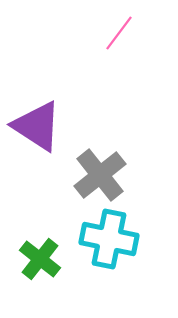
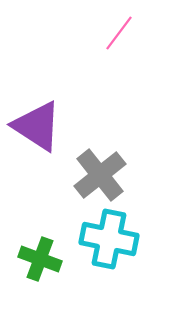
green cross: rotated 18 degrees counterclockwise
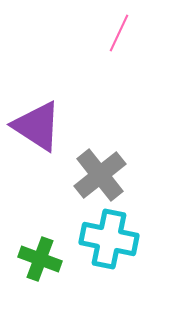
pink line: rotated 12 degrees counterclockwise
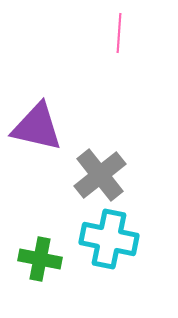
pink line: rotated 21 degrees counterclockwise
purple triangle: moved 1 px down; rotated 20 degrees counterclockwise
green cross: rotated 9 degrees counterclockwise
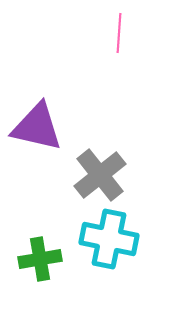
green cross: rotated 21 degrees counterclockwise
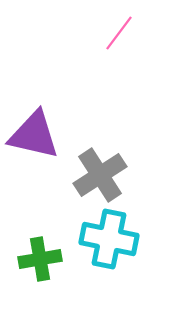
pink line: rotated 33 degrees clockwise
purple triangle: moved 3 px left, 8 px down
gray cross: rotated 6 degrees clockwise
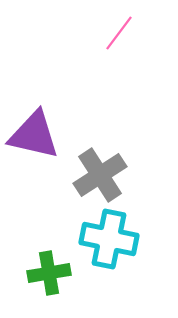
green cross: moved 9 px right, 14 px down
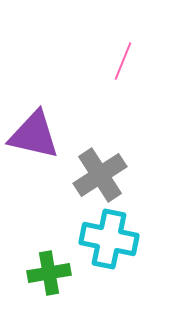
pink line: moved 4 px right, 28 px down; rotated 15 degrees counterclockwise
